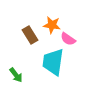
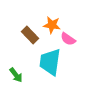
brown rectangle: rotated 12 degrees counterclockwise
cyan trapezoid: moved 3 px left
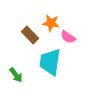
orange star: moved 1 px left, 2 px up
pink semicircle: moved 2 px up
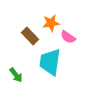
orange star: rotated 18 degrees counterclockwise
brown rectangle: moved 1 px down
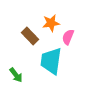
pink semicircle: rotated 77 degrees clockwise
cyan trapezoid: moved 1 px right, 1 px up
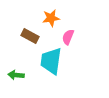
orange star: moved 5 px up
brown rectangle: rotated 18 degrees counterclockwise
green arrow: rotated 133 degrees clockwise
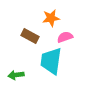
pink semicircle: moved 3 px left; rotated 49 degrees clockwise
green arrow: rotated 14 degrees counterclockwise
